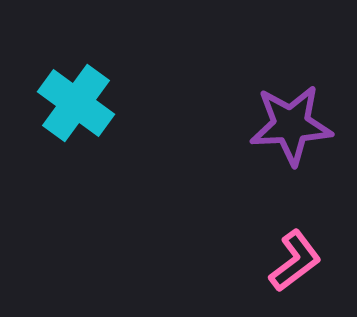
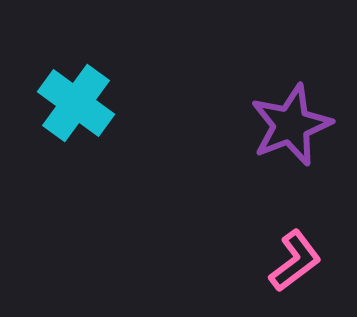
purple star: rotated 18 degrees counterclockwise
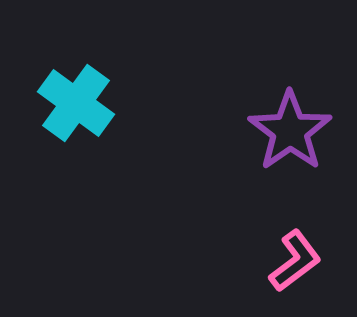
purple star: moved 1 px left, 6 px down; rotated 14 degrees counterclockwise
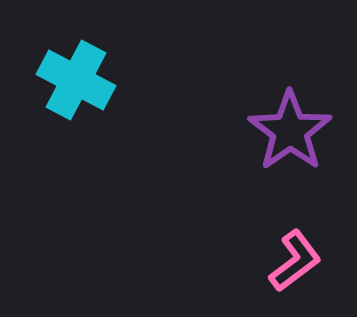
cyan cross: moved 23 px up; rotated 8 degrees counterclockwise
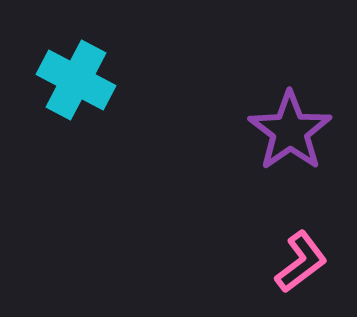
pink L-shape: moved 6 px right, 1 px down
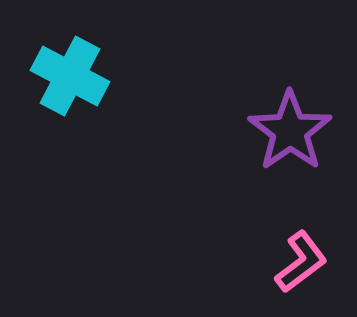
cyan cross: moved 6 px left, 4 px up
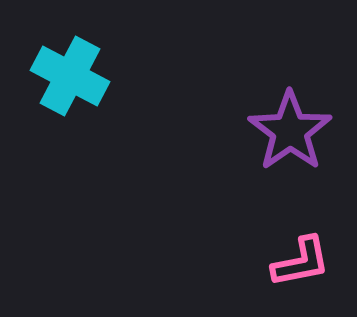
pink L-shape: rotated 26 degrees clockwise
